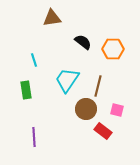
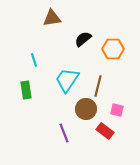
black semicircle: moved 3 px up; rotated 78 degrees counterclockwise
red rectangle: moved 2 px right
purple line: moved 30 px right, 4 px up; rotated 18 degrees counterclockwise
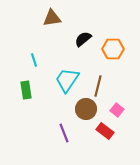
pink square: rotated 24 degrees clockwise
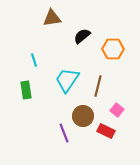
black semicircle: moved 1 px left, 3 px up
brown circle: moved 3 px left, 7 px down
red rectangle: moved 1 px right; rotated 12 degrees counterclockwise
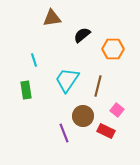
black semicircle: moved 1 px up
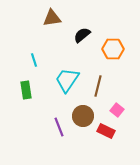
purple line: moved 5 px left, 6 px up
